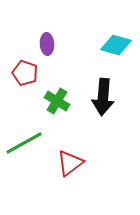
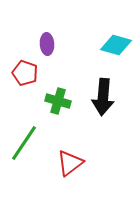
green cross: moved 1 px right; rotated 15 degrees counterclockwise
green line: rotated 27 degrees counterclockwise
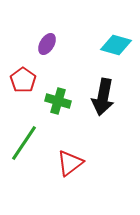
purple ellipse: rotated 35 degrees clockwise
red pentagon: moved 2 px left, 7 px down; rotated 15 degrees clockwise
black arrow: rotated 6 degrees clockwise
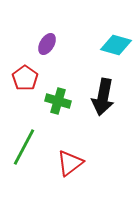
red pentagon: moved 2 px right, 2 px up
green line: moved 4 px down; rotated 6 degrees counterclockwise
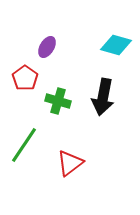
purple ellipse: moved 3 px down
green line: moved 2 px up; rotated 6 degrees clockwise
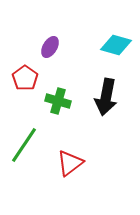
purple ellipse: moved 3 px right
black arrow: moved 3 px right
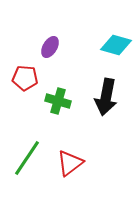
red pentagon: rotated 30 degrees counterclockwise
green line: moved 3 px right, 13 px down
